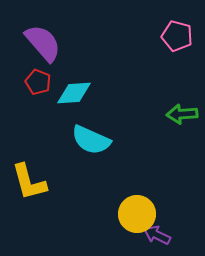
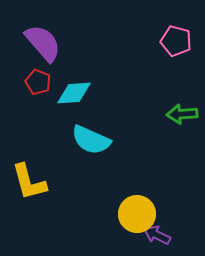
pink pentagon: moved 1 px left, 5 px down
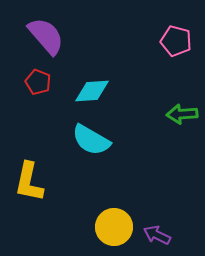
purple semicircle: moved 3 px right, 7 px up
cyan diamond: moved 18 px right, 2 px up
cyan semicircle: rotated 6 degrees clockwise
yellow L-shape: rotated 27 degrees clockwise
yellow circle: moved 23 px left, 13 px down
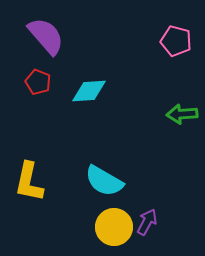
cyan diamond: moved 3 px left
cyan semicircle: moved 13 px right, 41 px down
purple arrow: moved 10 px left, 13 px up; rotated 92 degrees clockwise
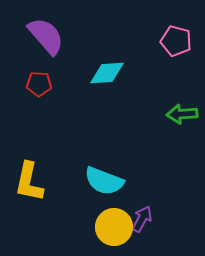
red pentagon: moved 1 px right, 2 px down; rotated 20 degrees counterclockwise
cyan diamond: moved 18 px right, 18 px up
cyan semicircle: rotated 9 degrees counterclockwise
purple arrow: moved 5 px left, 3 px up
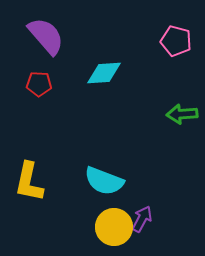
cyan diamond: moved 3 px left
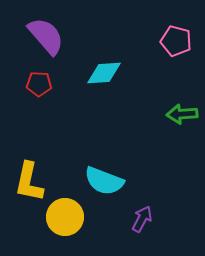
yellow circle: moved 49 px left, 10 px up
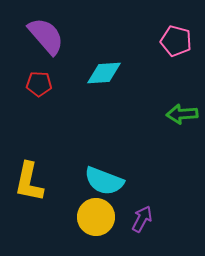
yellow circle: moved 31 px right
